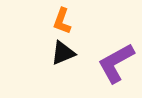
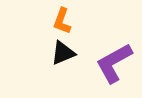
purple L-shape: moved 2 px left
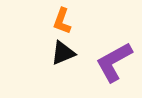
purple L-shape: moved 1 px up
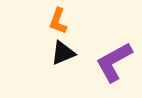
orange L-shape: moved 4 px left
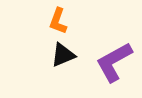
black triangle: moved 2 px down
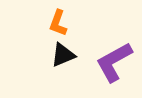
orange L-shape: moved 2 px down
